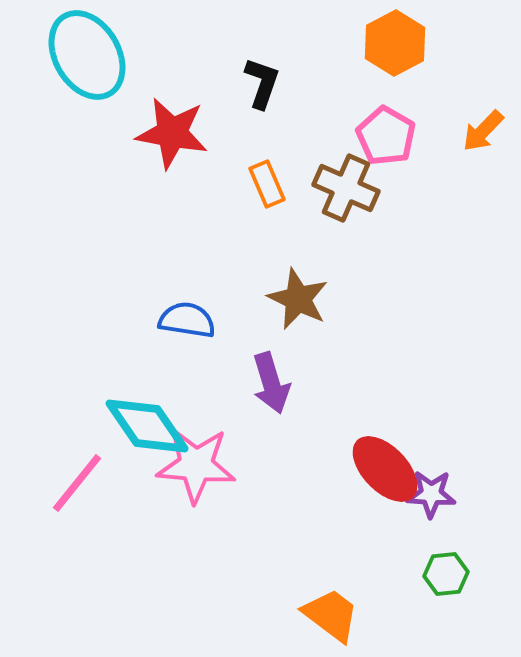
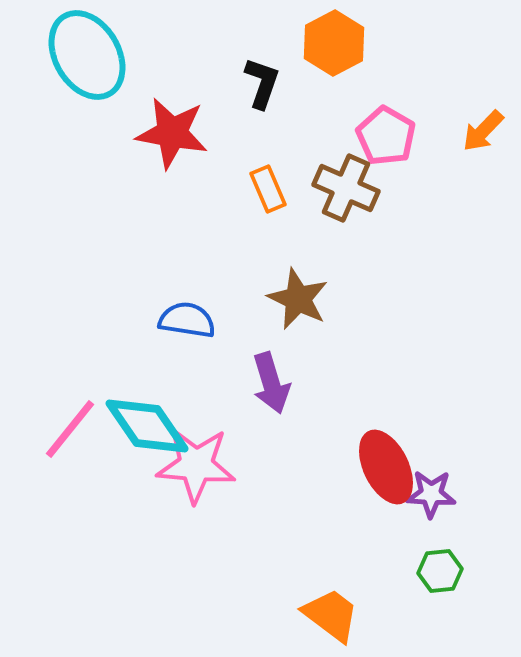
orange hexagon: moved 61 px left
orange rectangle: moved 1 px right, 5 px down
red ellipse: moved 1 px right, 2 px up; rotated 18 degrees clockwise
pink line: moved 7 px left, 54 px up
green hexagon: moved 6 px left, 3 px up
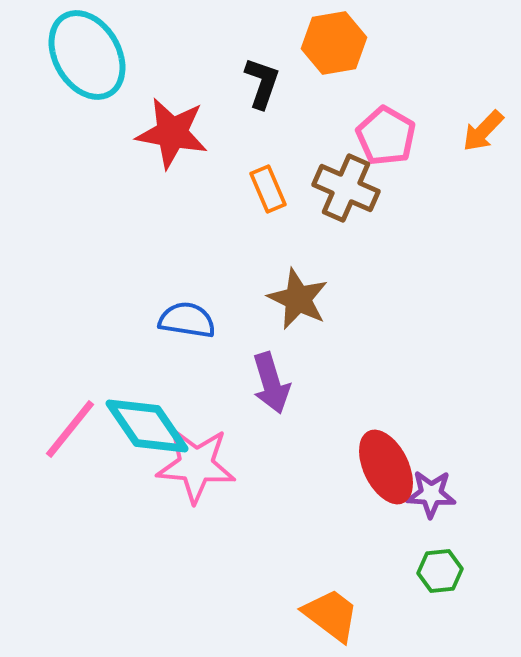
orange hexagon: rotated 18 degrees clockwise
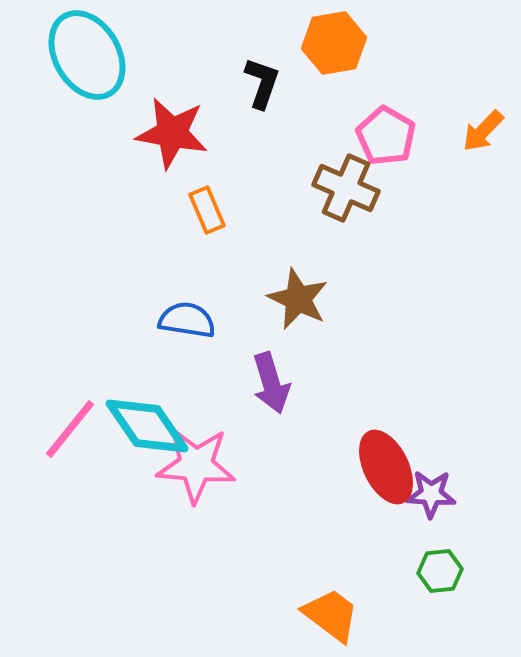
orange rectangle: moved 61 px left, 21 px down
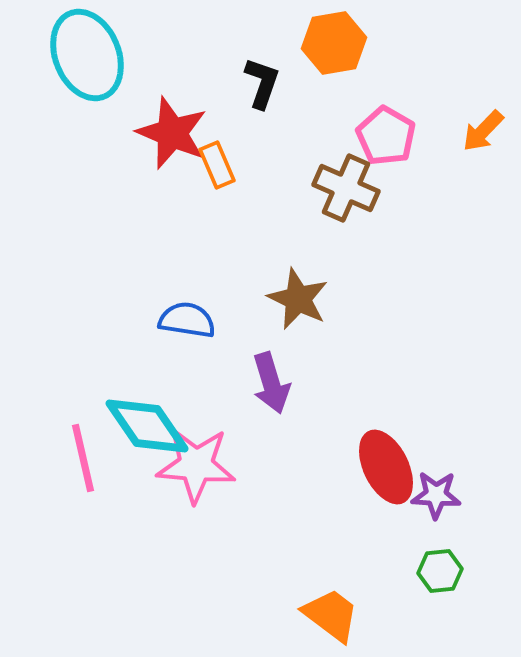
cyan ellipse: rotated 8 degrees clockwise
red star: rotated 12 degrees clockwise
orange rectangle: moved 10 px right, 45 px up
pink line: moved 13 px right, 29 px down; rotated 52 degrees counterclockwise
purple star: moved 5 px right, 1 px down
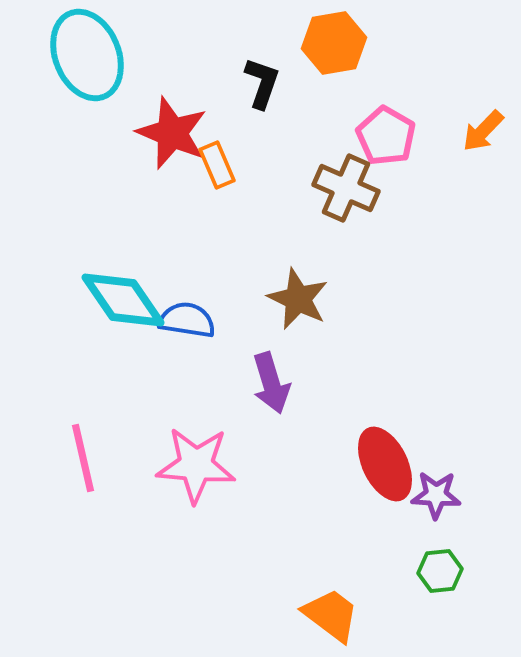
cyan diamond: moved 24 px left, 126 px up
red ellipse: moved 1 px left, 3 px up
